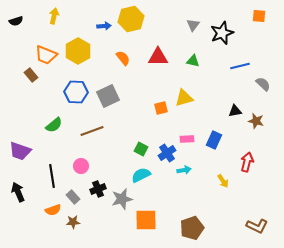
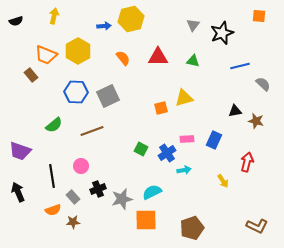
cyan semicircle at (141, 175): moved 11 px right, 17 px down
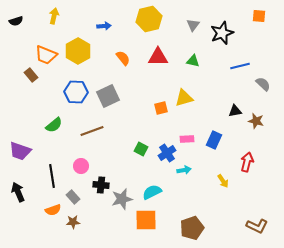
yellow hexagon at (131, 19): moved 18 px right
black cross at (98, 189): moved 3 px right, 4 px up; rotated 28 degrees clockwise
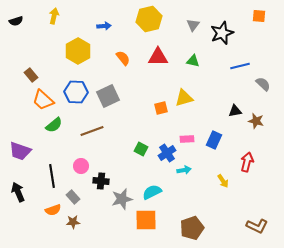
orange trapezoid at (46, 55): moved 3 px left, 45 px down; rotated 20 degrees clockwise
black cross at (101, 185): moved 4 px up
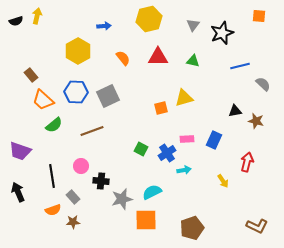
yellow arrow at (54, 16): moved 17 px left
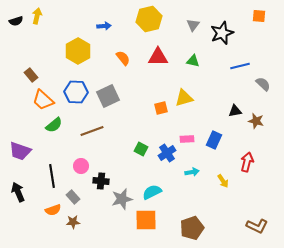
cyan arrow at (184, 170): moved 8 px right, 2 px down
